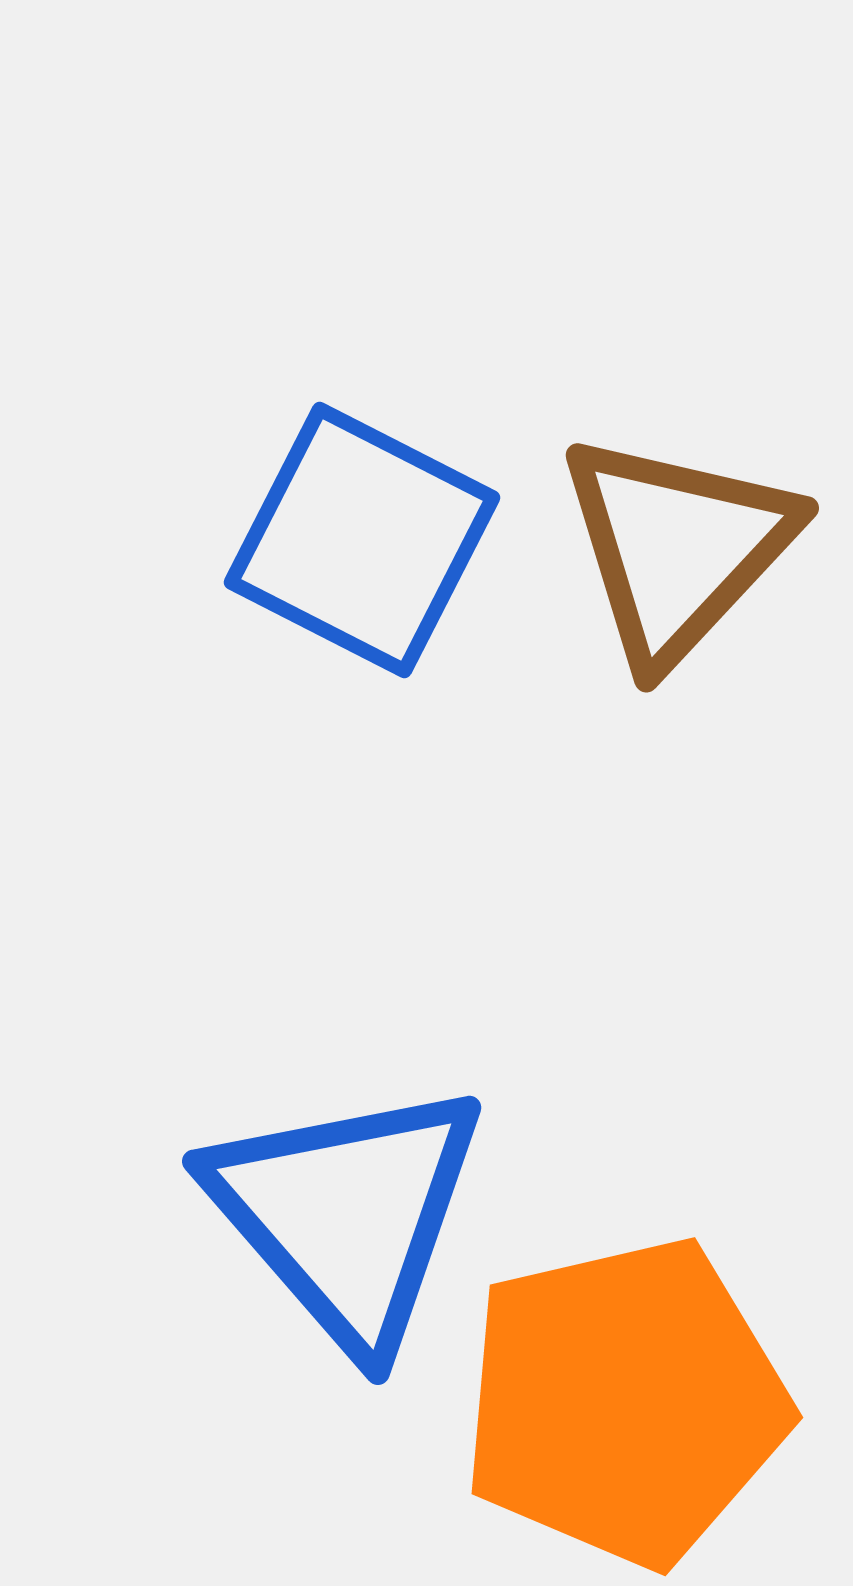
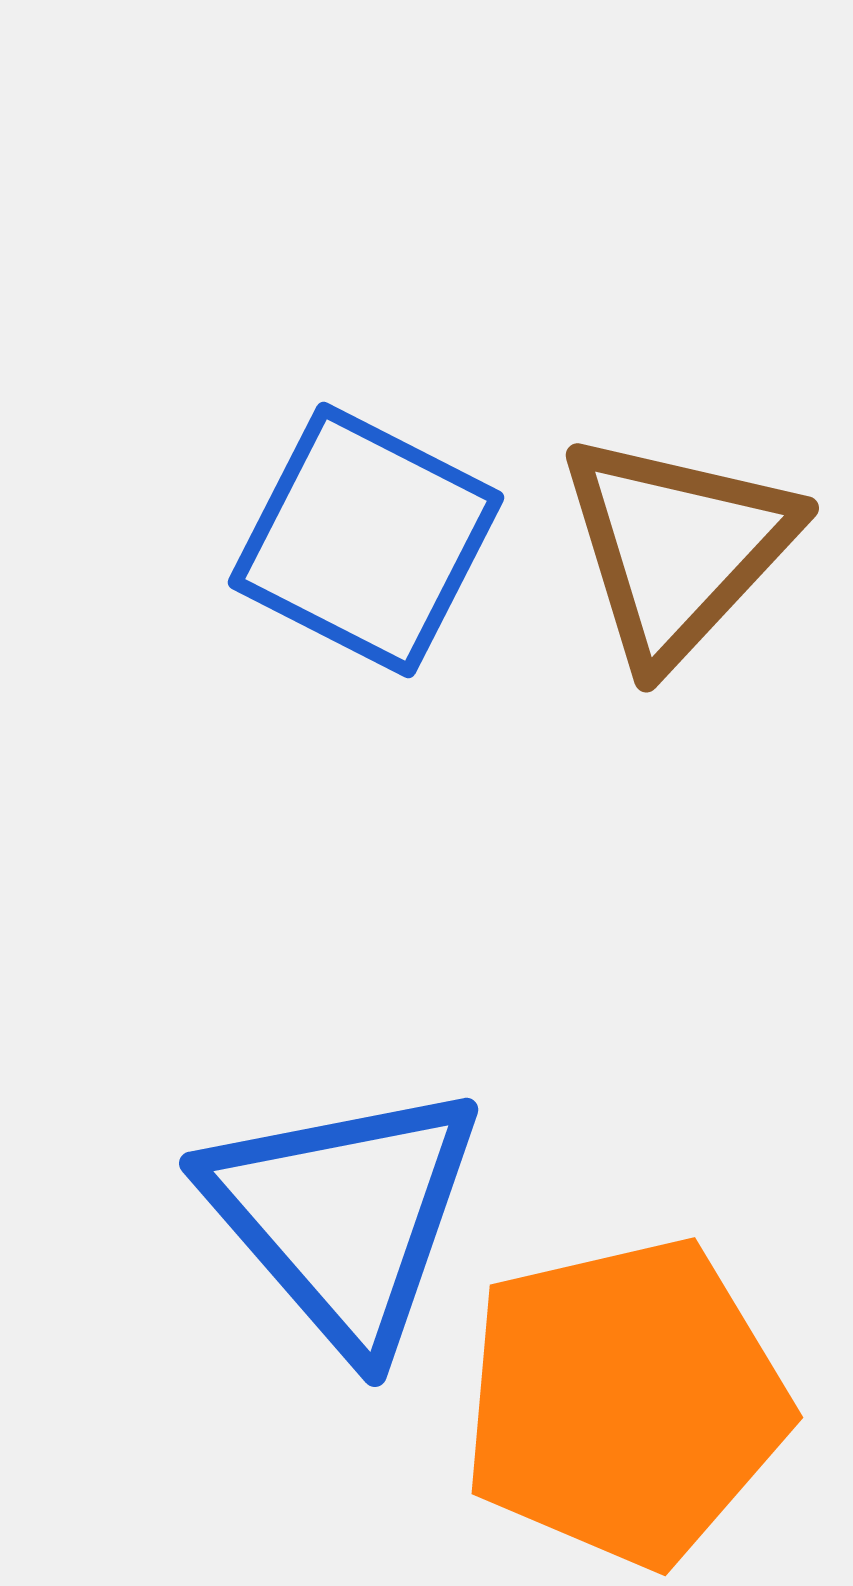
blue square: moved 4 px right
blue triangle: moved 3 px left, 2 px down
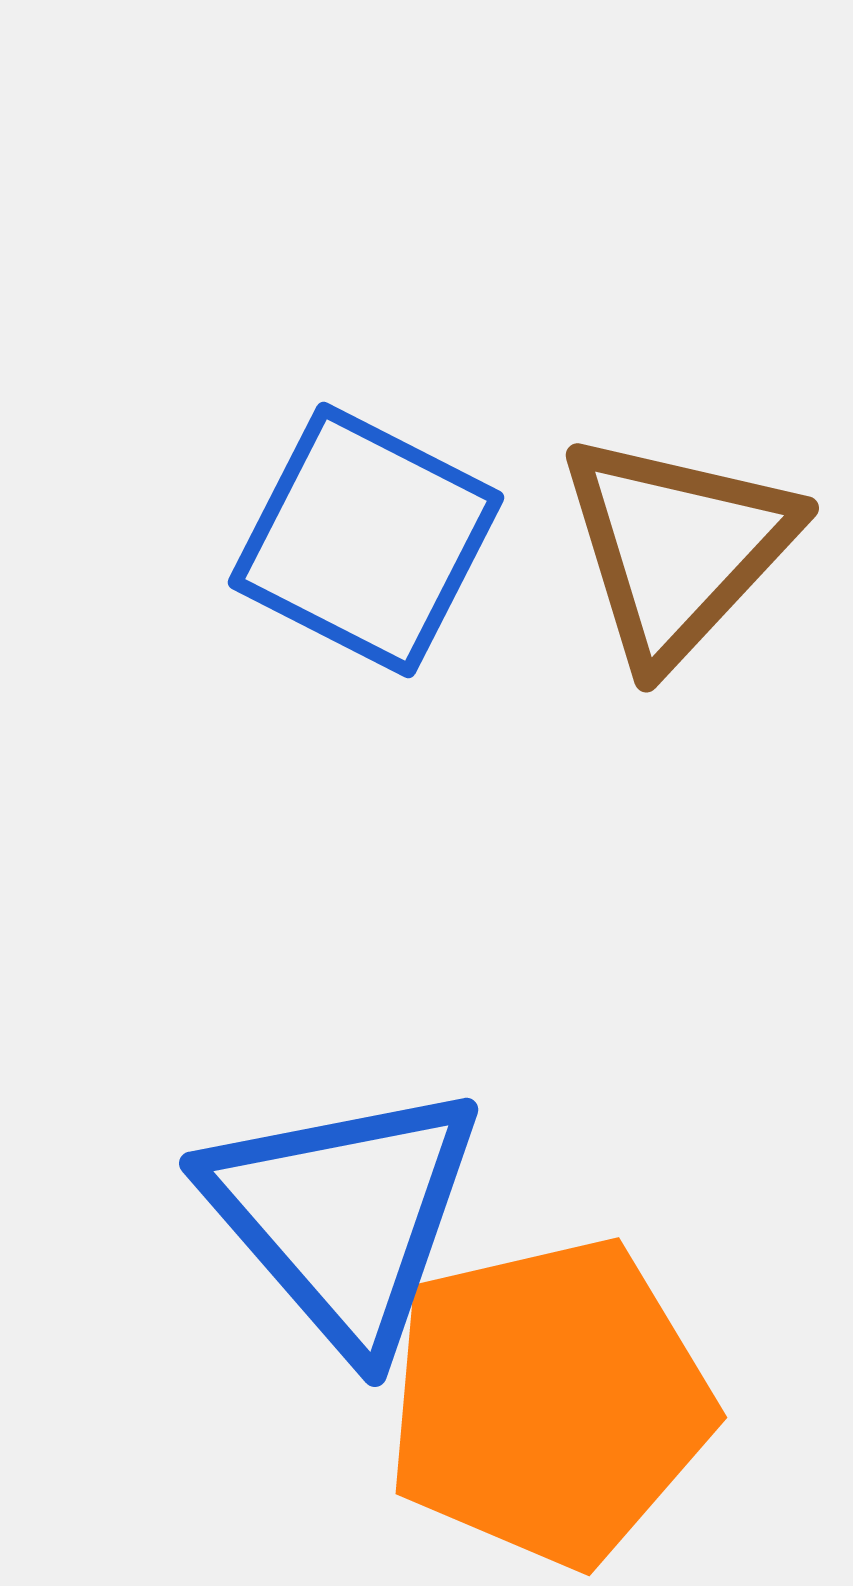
orange pentagon: moved 76 px left
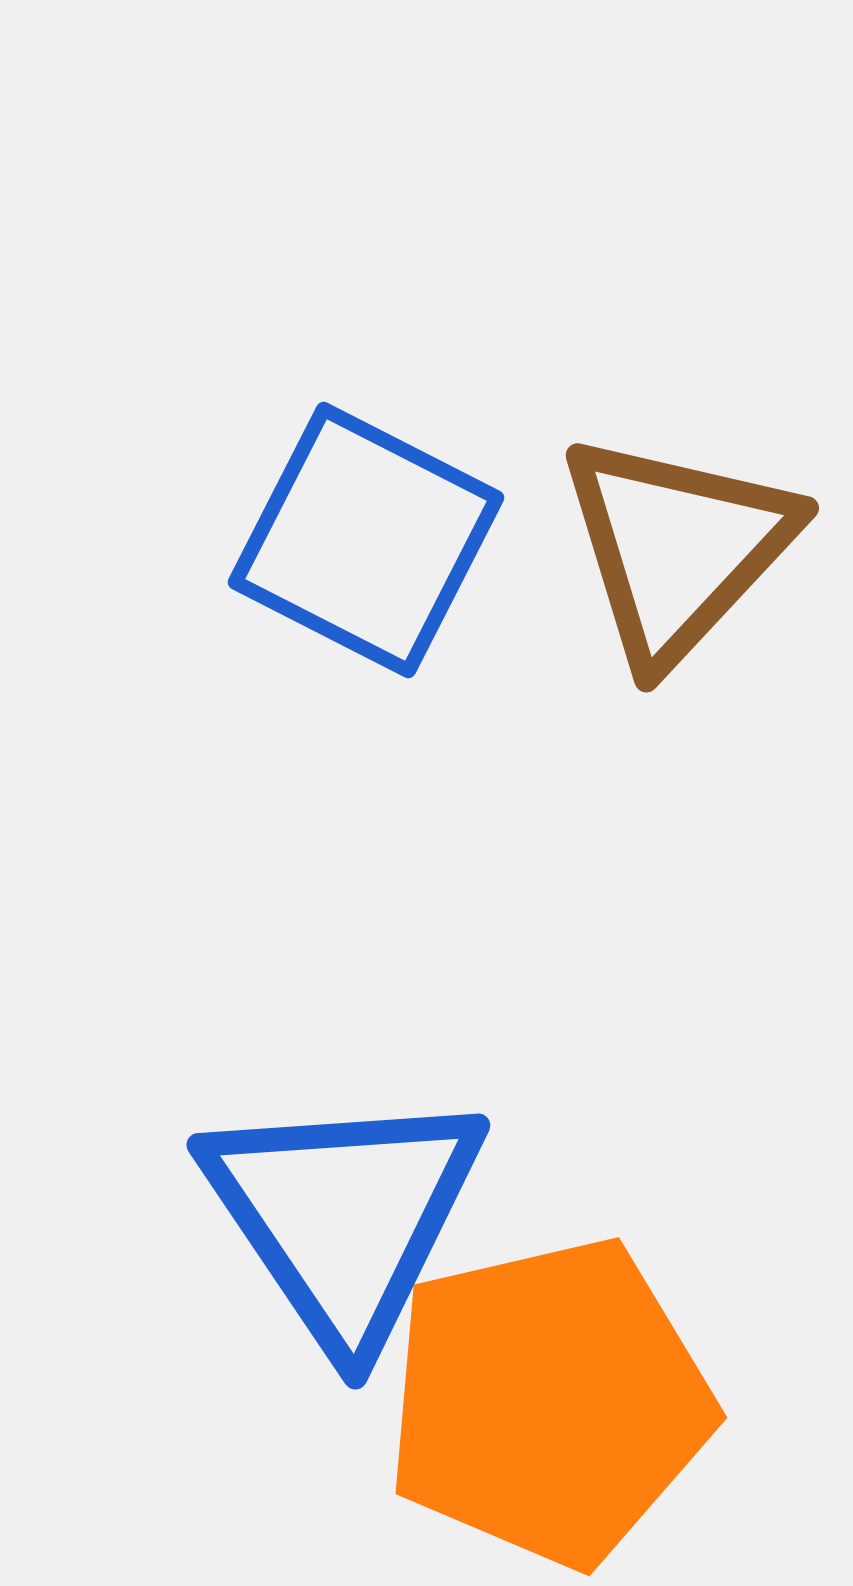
blue triangle: rotated 7 degrees clockwise
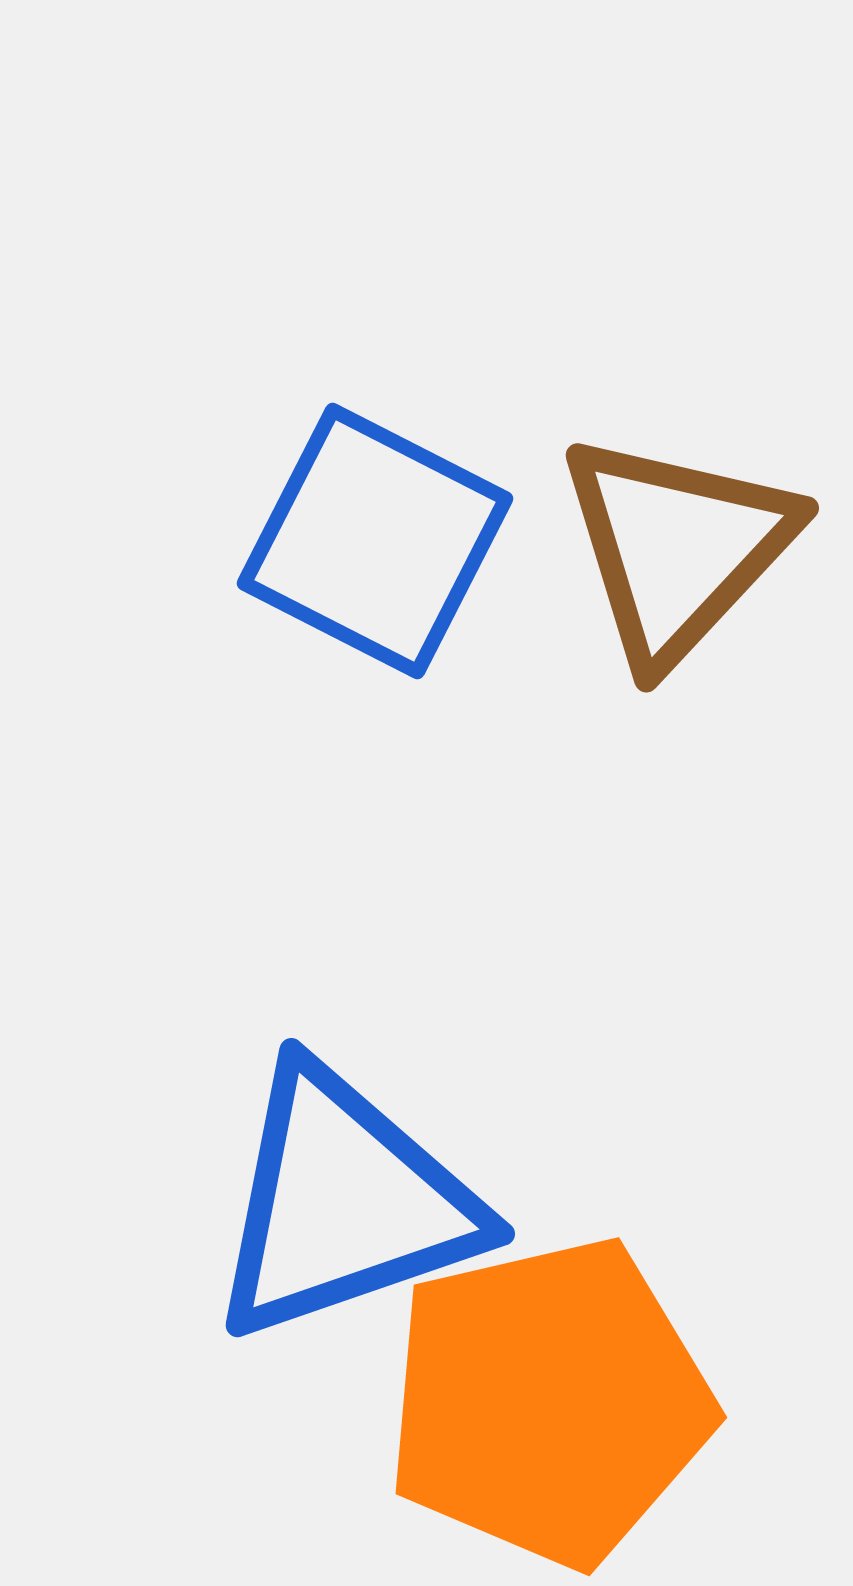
blue square: moved 9 px right, 1 px down
blue triangle: moved 13 px up; rotated 45 degrees clockwise
